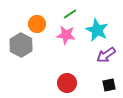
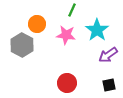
green line: moved 2 px right, 4 px up; rotated 32 degrees counterclockwise
cyan star: rotated 10 degrees clockwise
gray hexagon: moved 1 px right
purple arrow: moved 2 px right
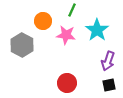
orange circle: moved 6 px right, 3 px up
purple arrow: moved 6 px down; rotated 36 degrees counterclockwise
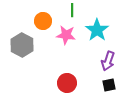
green line: rotated 24 degrees counterclockwise
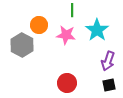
orange circle: moved 4 px left, 4 px down
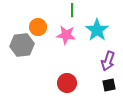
orange circle: moved 1 px left, 2 px down
gray hexagon: rotated 25 degrees clockwise
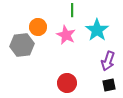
pink star: rotated 18 degrees clockwise
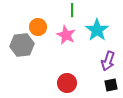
black square: moved 2 px right
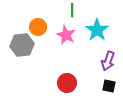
black square: moved 2 px left, 1 px down; rotated 24 degrees clockwise
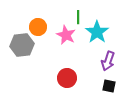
green line: moved 6 px right, 7 px down
cyan star: moved 2 px down
red circle: moved 5 px up
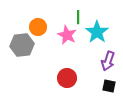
pink star: moved 1 px right
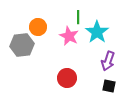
pink star: moved 2 px right, 1 px down
